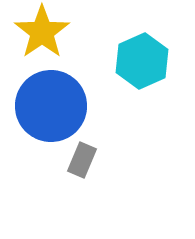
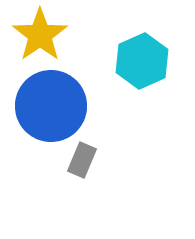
yellow star: moved 2 px left, 3 px down
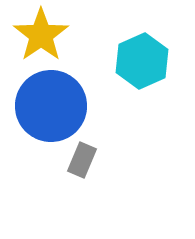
yellow star: moved 1 px right
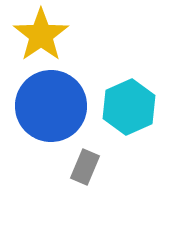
cyan hexagon: moved 13 px left, 46 px down
gray rectangle: moved 3 px right, 7 px down
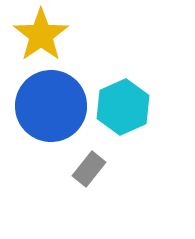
cyan hexagon: moved 6 px left
gray rectangle: moved 4 px right, 2 px down; rotated 16 degrees clockwise
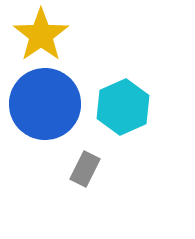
blue circle: moved 6 px left, 2 px up
gray rectangle: moved 4 px left; rotated 12 degrees counterclockwise
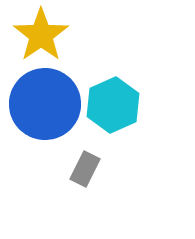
cyan hexagon: moved 10 px left, 2 px up
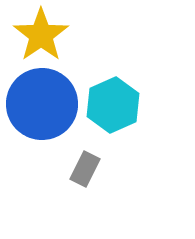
blue circle: moved 3 px left
